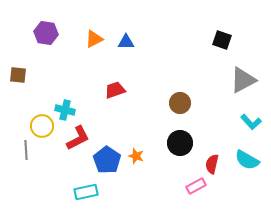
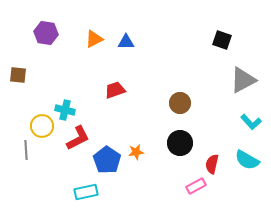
orange star: moved 4 px up; rotated 28 degrees counterclockwise
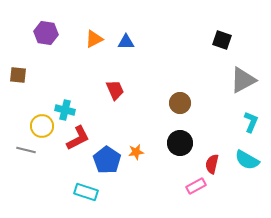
red trapezoid: rotated 85 degrees clockwise
cyan L-shape: rotated 115 degrees counterclockwise
gray line: rotated 72 degrees counterclockwise
cyan rectangle: rotated 30 degrees clockwise
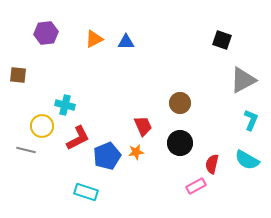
purple hexagon: rotated 15 degrees counterclockwise
red trapezoid: moved 28 px right, 36 px down
cyan cross: moved 5 px up
cyan L-shape: moved 2 px up
blue pentagon: moved 4 px up; rotated 16 degrees clockwise
